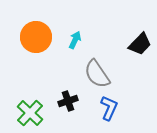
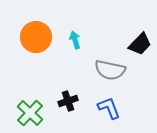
cyan arrow: rotated 42 degrees counterclockwise
gray semicircle: moved 13 px right, 4 px up; rotated 44 degrees counterclockwise
blue L-shape: rotated 45 degrees counterclockwise
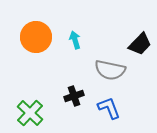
black cross: moved 6 px right, 5 px up
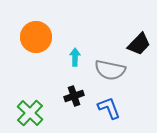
cyan arrow: moved 17 px down; rotated 18 degrees clockwise
black trapezoid: moved 1 px left
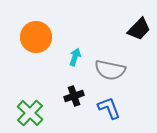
black trapezoid: moved 15 px up
cyan arrow: rotated 18 degrees clockwise
